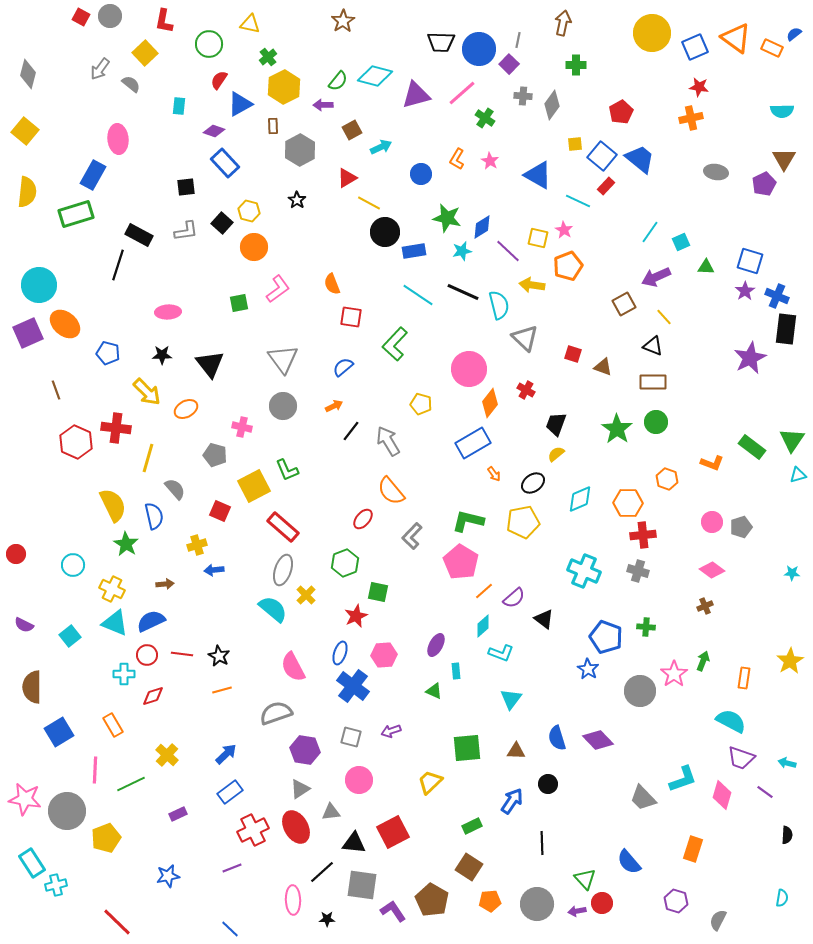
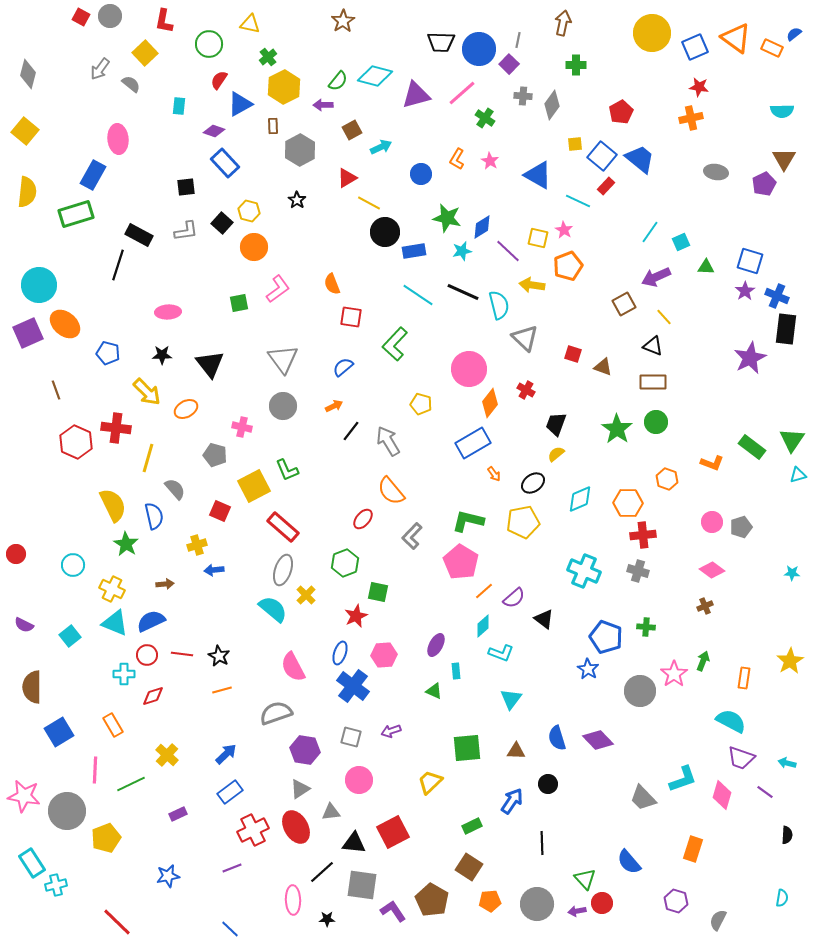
pink star at (25, 799): moved 1 px left, 3 px up
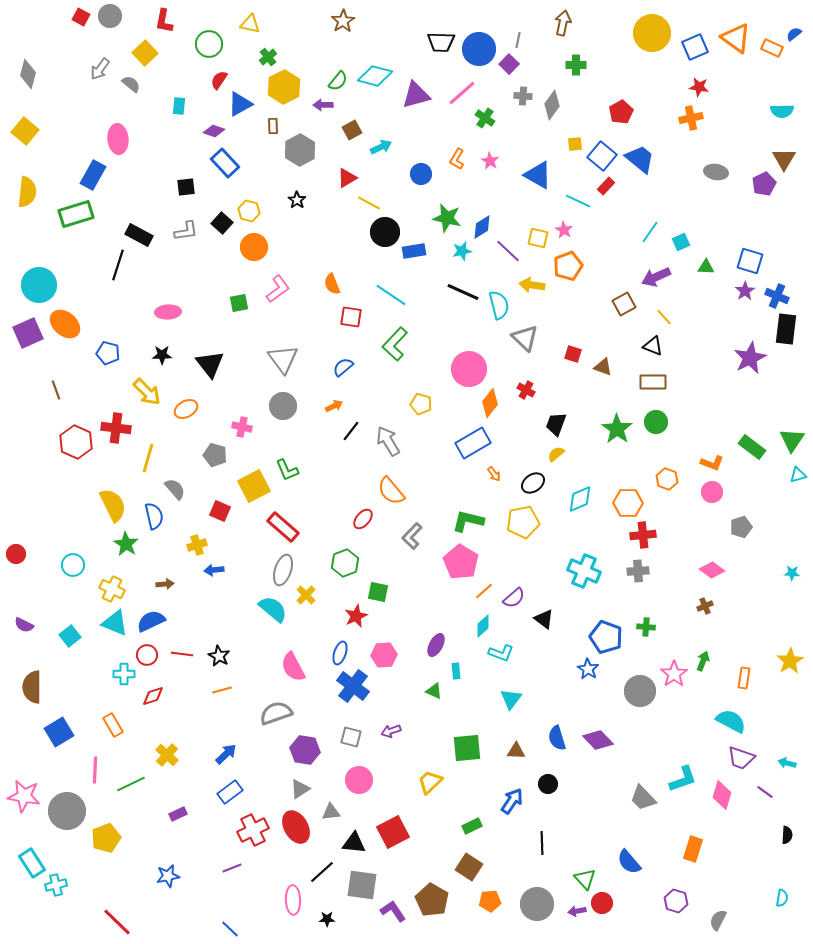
cyan line at (418, 295): moved 27 px left
pink circle at (712, 522): moved 30 px up
gray cross at (638, 571): rotated 20 degrees counterclockwise
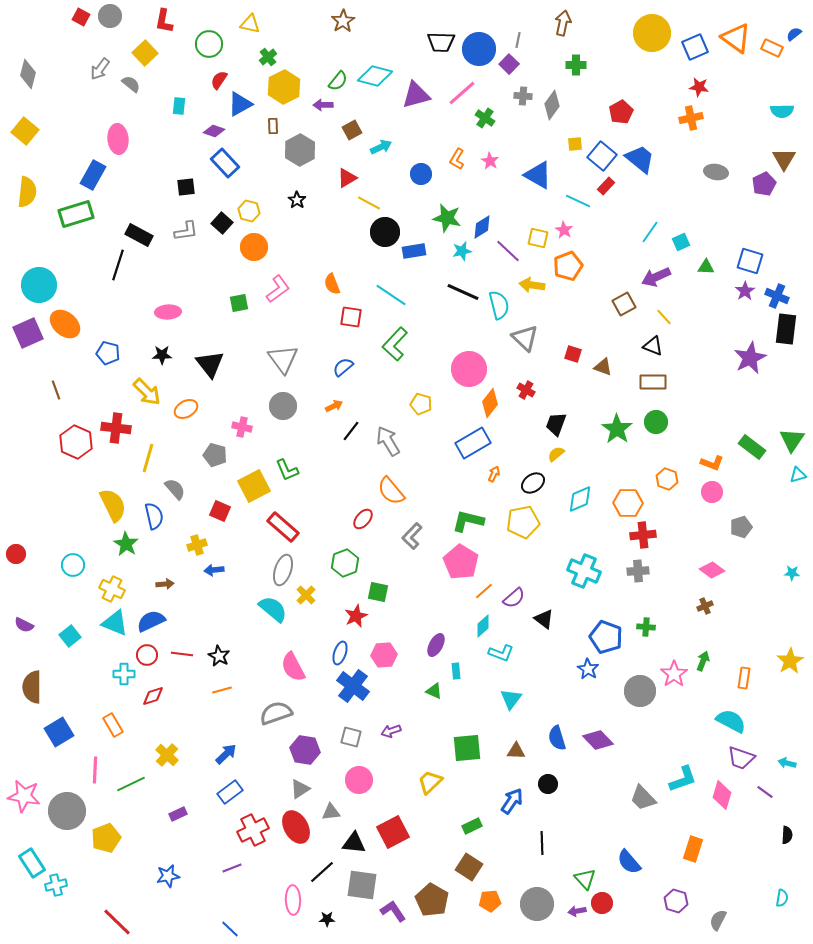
orange arrow at (494, 474): rotated 119 degrees counterclockwise
